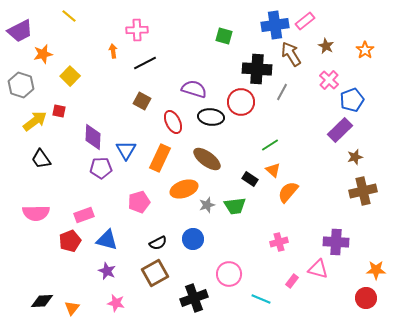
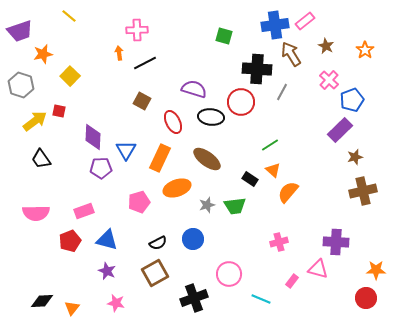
purple trapezoid at (20, 31): rotated 8 degrees clockwise
orange arrow at (113, 51): moved 6 px right, 2 px down
orange ellipse at (184, 189): moved 7 px left, 1 px up
pink rectangle at (84, 215): moved 4 px up
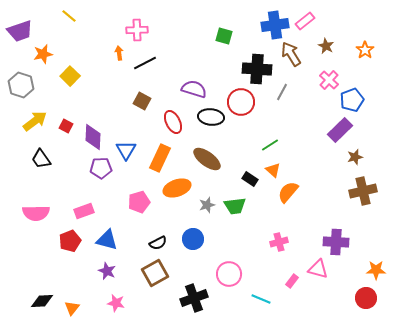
red square at (59, 111): moved 7 px right, 15 px down; rotated 16 degrees clockwise
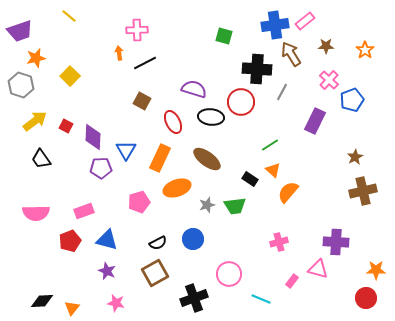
brown star at (326, 46): rotated 28 degrees counterclockwise
orange star at (43, 54): moved 7 px left, 4 px down
purple rectangle at (340, 130): moved 25 px left, 9 px up; rotated 20 degrees counterclockwise
brown star at (355, 157): rotated 14 degrees counterclockwise
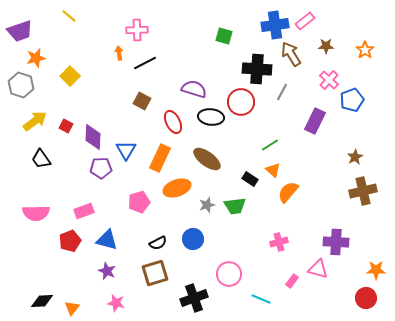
brown square at (155, 273): rotated 12 degrees clockwise
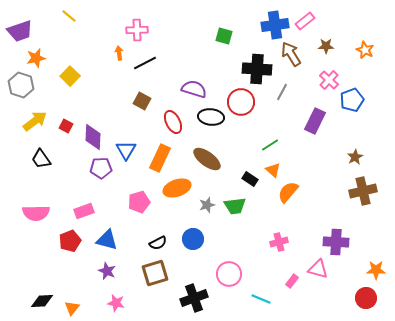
orange star at (365, 50): rotated 12 degrees counterclockwise
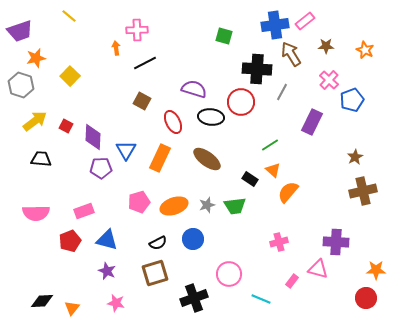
orange arrow at (119, 53): moved 3 px left, 5 px up
purple rectangle at (315, 121): moved 3 px left, 1 px down
black trapezoid at (41, 159): rotated 130 degrees clockwise
orange ellipse at (177, 188): moved 3 px left, 18 px down
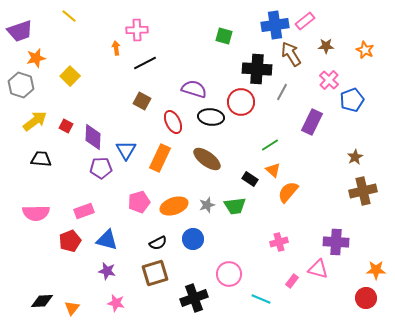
purple star at (107, 271): rotated 12 degrees counterclockwise
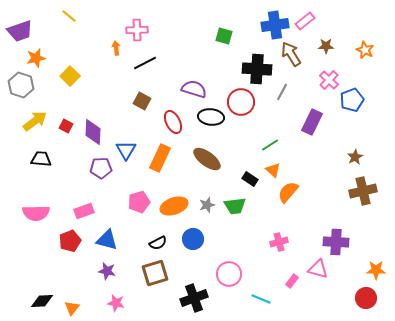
purple diamond at (93, 137): moved 5 px up
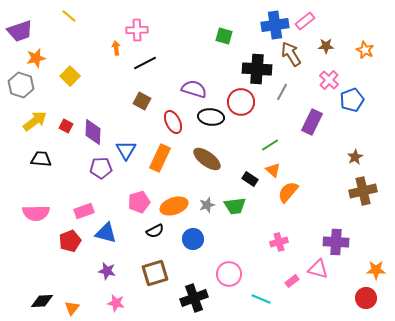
blue triangle at (107, 240): moved 1 px left, 7 px up
black semicircle at (158, 243): moved 3 px left, 12 px up
pink rectangle at (292, 281): rotated 16 degrees clockwise
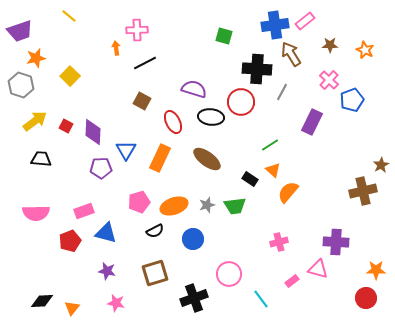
brown star at (326, 46): moved 4 px right, 1 px up
brown star at (355, 157): moved 26 px right, 8 px down
cyan line at (261, 299): rotated 30 degrees clockwise
